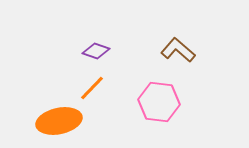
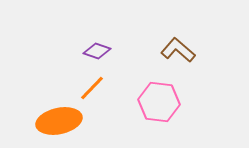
purple diamond: moved 1 px right
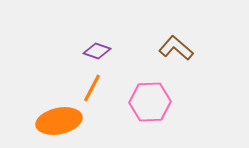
brown L-shape: moved 2 px left, 2 px up
orange line: rotated 16 degrees counterclockwise
pink hexagon: moved 9 px left; rotated 9 degrees counterclockwise
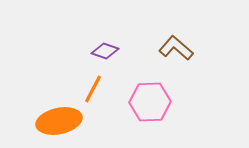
purple diamond: moved 8 px right
orange line: moved 1 px right, 1 px down
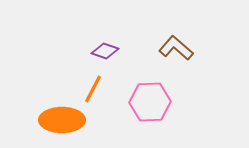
orange ellipse: moved 3 px right, 1 px up; rotated 12 degrees clockwise
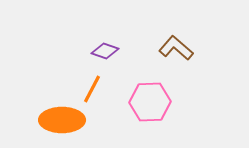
orange line: moved 1 px left
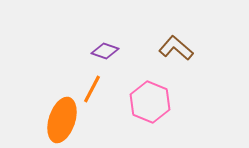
pink hexagon: rotated 24 degrees clockwise
orange ellipse: rotated 72 degrees counterclockwise
